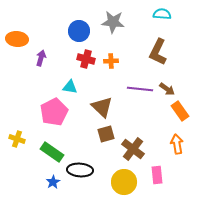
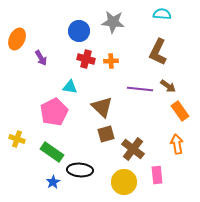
orange ellipse: rotated 70 degrees counterclockwise
purple arrow: rotated 133 degrees clockwise
brown arrow: moved 1 px right, 3 px up
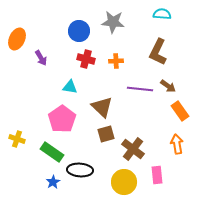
orange cross: moved 5 px right
pink pentagon: moved 8 px right, 7 px down; rotated 8 degrees counterclockwise
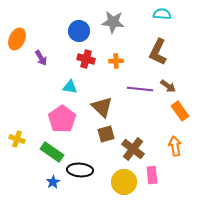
orange arrow: moved 2 px left, 2 px down
pink rectangle: moved 5 px left
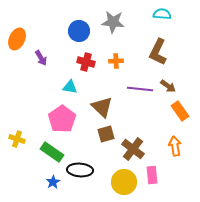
red cross: moved 3 px down
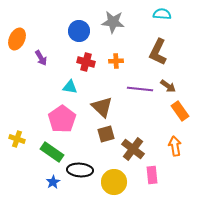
yellow circle: moved 10 px left
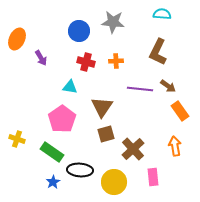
brown triangle: rotated 20 degrees clockwise
brown cross: rotated 10 degrees clockwise
pink rectangle: moved 1 px right, 2 px down
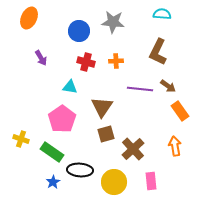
orange ellipse: moved 12 px right, 21 px up
yellow cross: moved 4 px right
pink rectangle: moved 2 px left, 4 px down
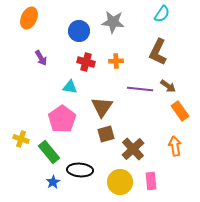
cyan semicircle: rotated 120 degrees clockwise
green rectangle: moved 3 px left; rotated 15 degrees clockwise
yellow circle: moved 6 px right
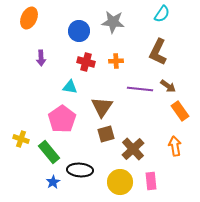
purple arrow: rotated 28 degrees clockwise
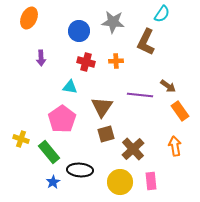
brown L-shape: moved 12 px left, 10 px up
purple line: moved 6 px down
